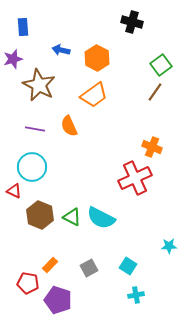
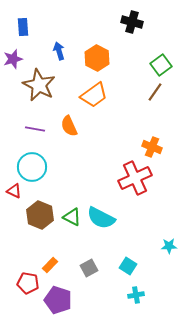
blue arrow: moved 2 px left, 1 px down; rotated 60 degrees clockwise
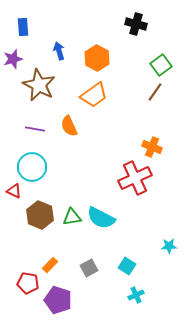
black cross: moved 4 px right, 2 px down
green triangle: rotated 36 degrees counterclockwise
cyan square: moved 1 px left
cyan cross: rotated 14 degrees counterclockwise
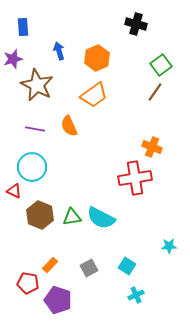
orange hexagon: rotated 10 degrees clockwise
brown star: moved 2 px left
red cross: rotated 16 degrees clockwise
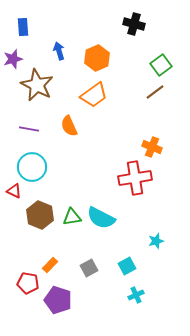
black cross: moved 2 px left
brown line: rotated 18 degrees clockwise
purple line: moved 6 px left
cyan star: moved 13 px left, 5 px up; rotated 14 degrees counterclockwise
cyan square: rotated 30 degrees clockwise
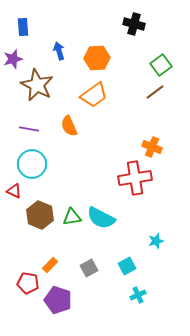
orange hexagon: rotated 20 degrees clockwise
cyan circle: moved 3 px up
cyan cross: moved 2 px right
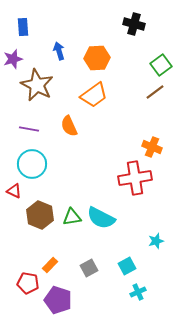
cyan cross: moved 3 px up
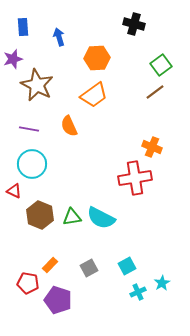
blue arrow: moved 14 px up
cyan star: moved 6 px right, 42 px down; rotated 14 degrees counterclockwise
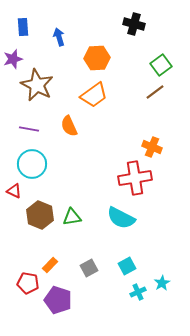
cyan semicircle: moved 20 px right
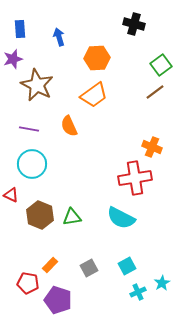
blue rectangle: moved 3 px left, 2 px down
red triangle: moved 3 px left, 4 px down
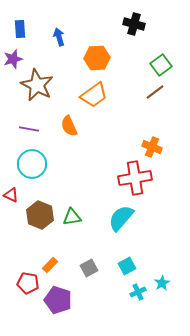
cyan semicircle: rotated 104 degrees clockwise
